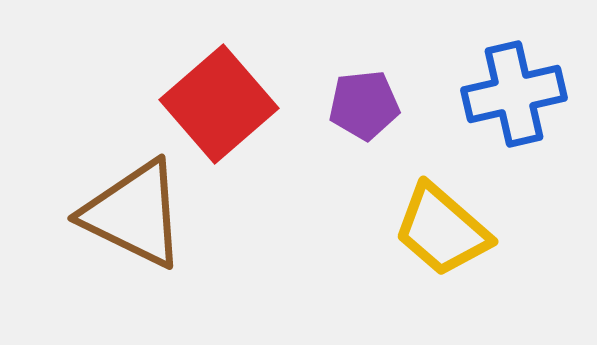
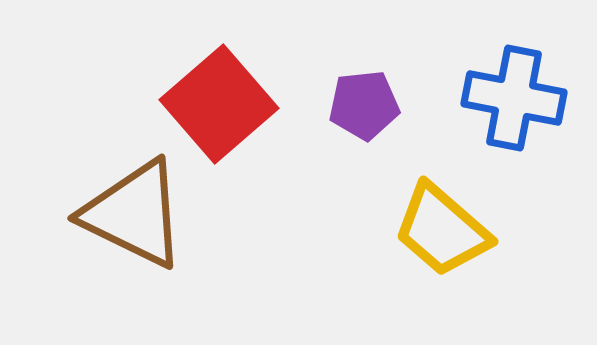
blue cross: moved 4 px down; rotated 24 degrees clockwise
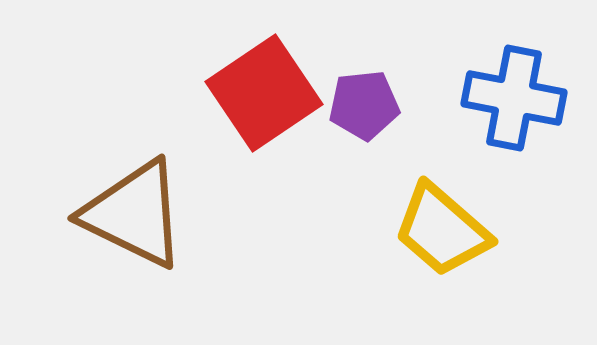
red square: moved 45 px right, 11 px up; rotated 7 degrees clockwise
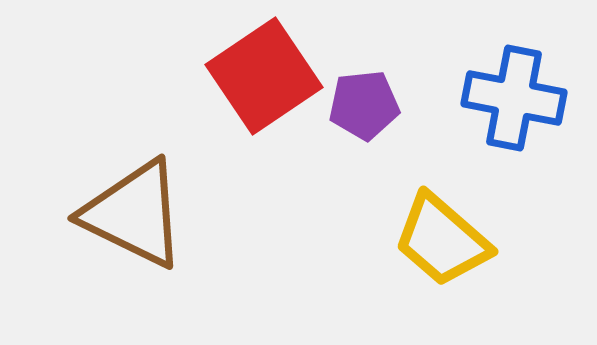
red square: moved 17 px up
yellow trapezoid: moved 10 px down
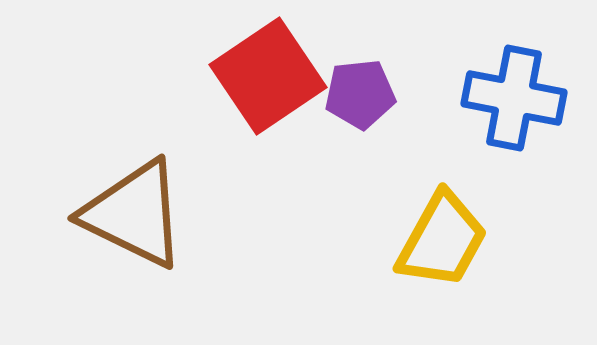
red square: moved 4 px right
purple pentagon: moved 4 px left, 11 px up
yellow trapezoid: rotated 102 degrees counterclockwise
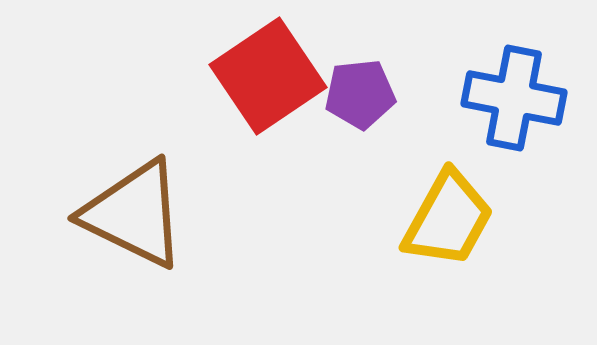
yellow trapezoid: moved 6 px right, 21 px up
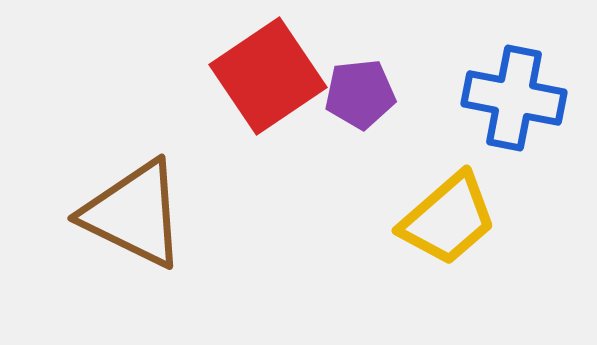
yellow trapezoid: rotated 20 degrees clockwise
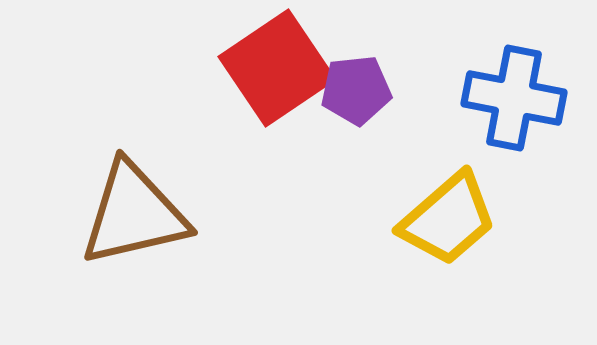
red square: moved 9 px right, 8 px up
purple pentagon: moved 4 px left, 4 px up
brown triangle: rotated 39 degrees counterclockwise
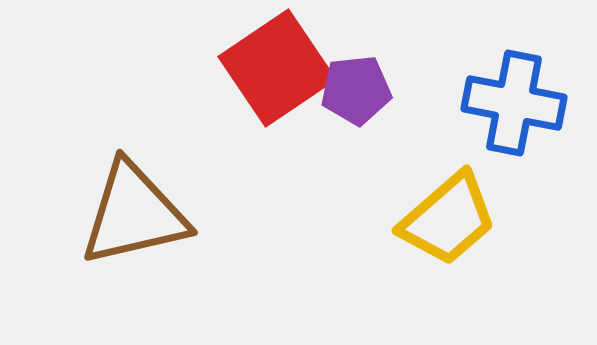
blue cross: moved 5 px down
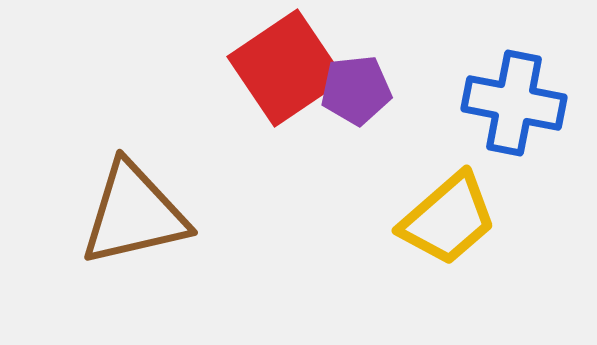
red square: moved 9 px right
